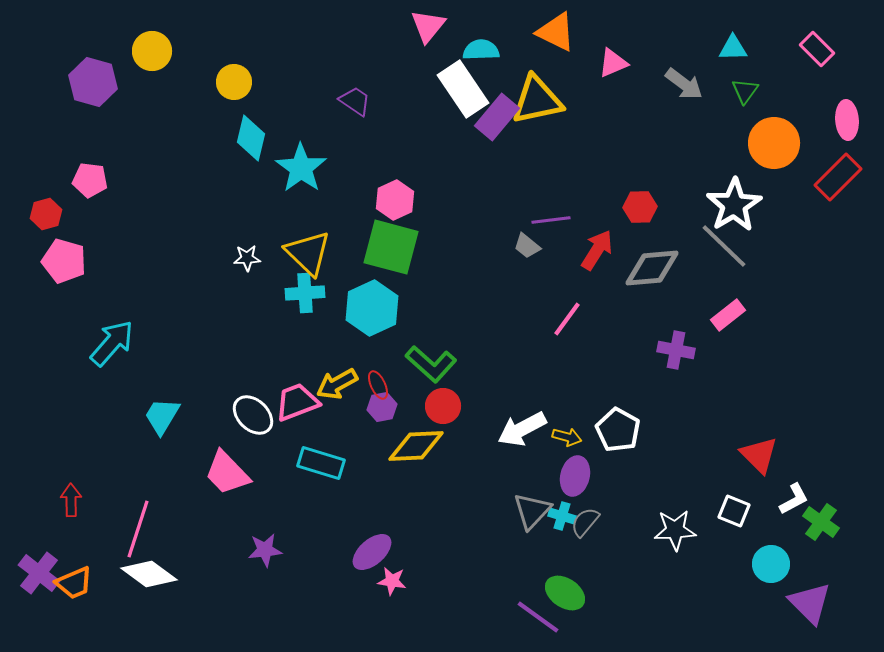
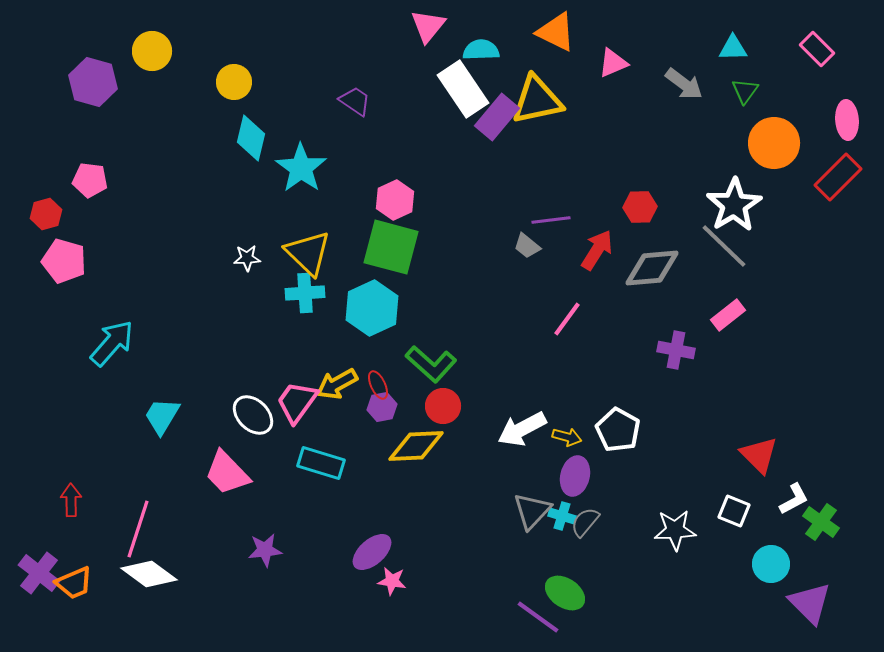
pink trapezoid at (297, 402): rotated 33 degrees counterclockwise
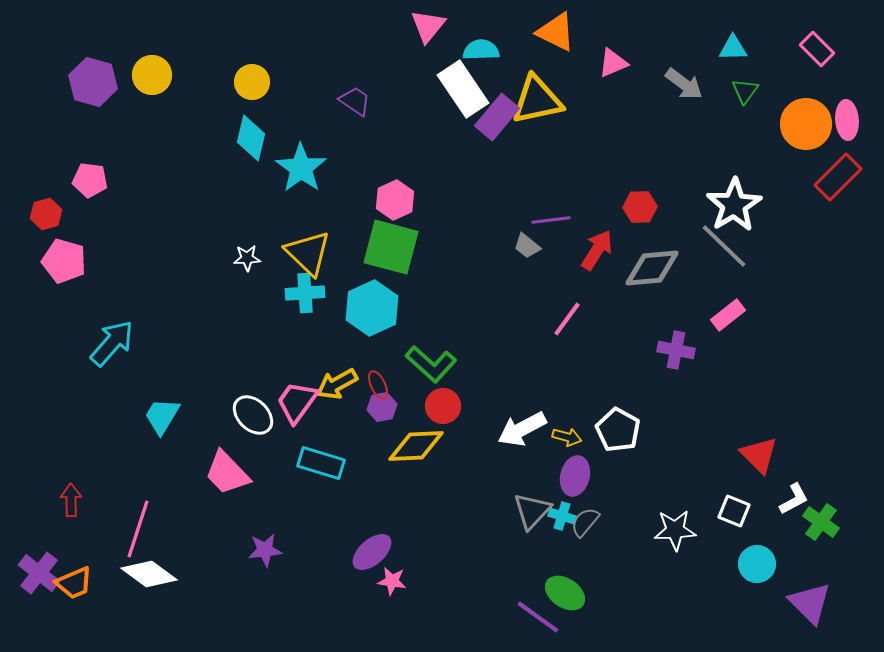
yellow circle at (152, 51): moved 24 px down
yellow circle at (234, 82): moved 18 px right
orange circle at (774, 143): moved 32 px right, 19 px up
cyan circle at (771, 564): moved 14 px left
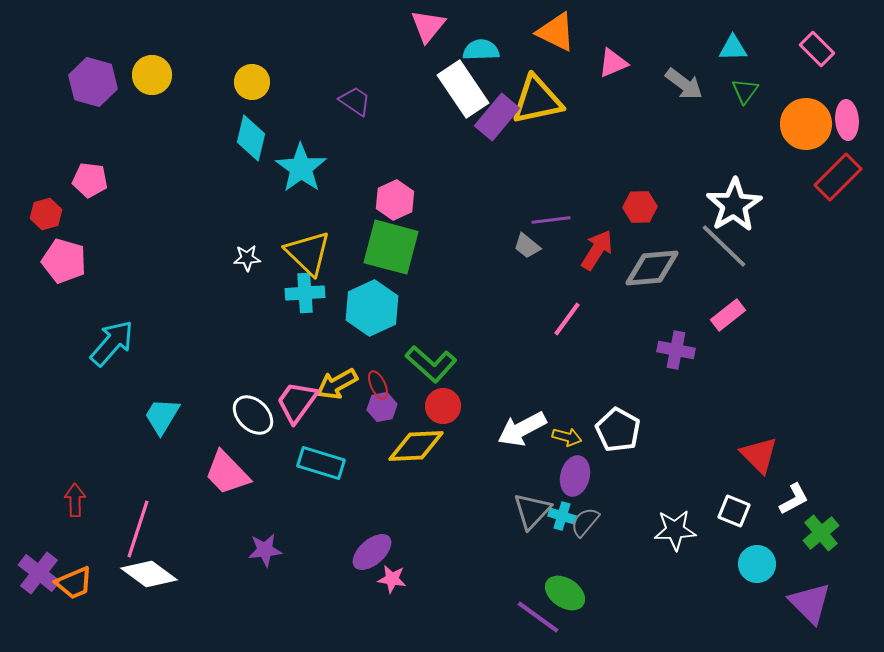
red arrow at (71, 500): moved 4 px right
green cross at (821, 522): moved 11 px down; rotated 15 degrees clockwise
pink star at (392, 581): moved 2 px up
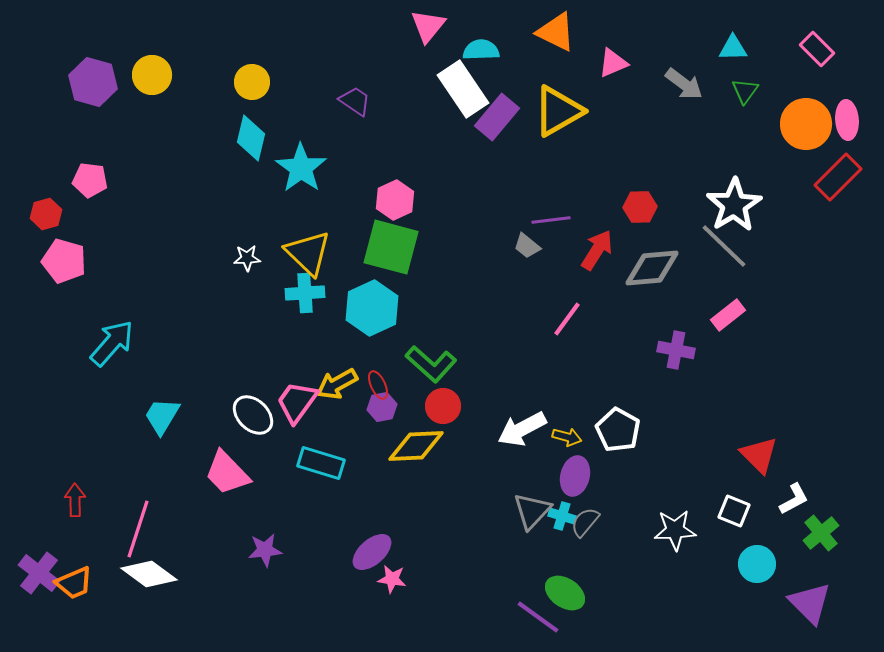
yellow triangle at (537, 100): moved 21 px right, 11 px down; rotated 18 degrees counterclockwise
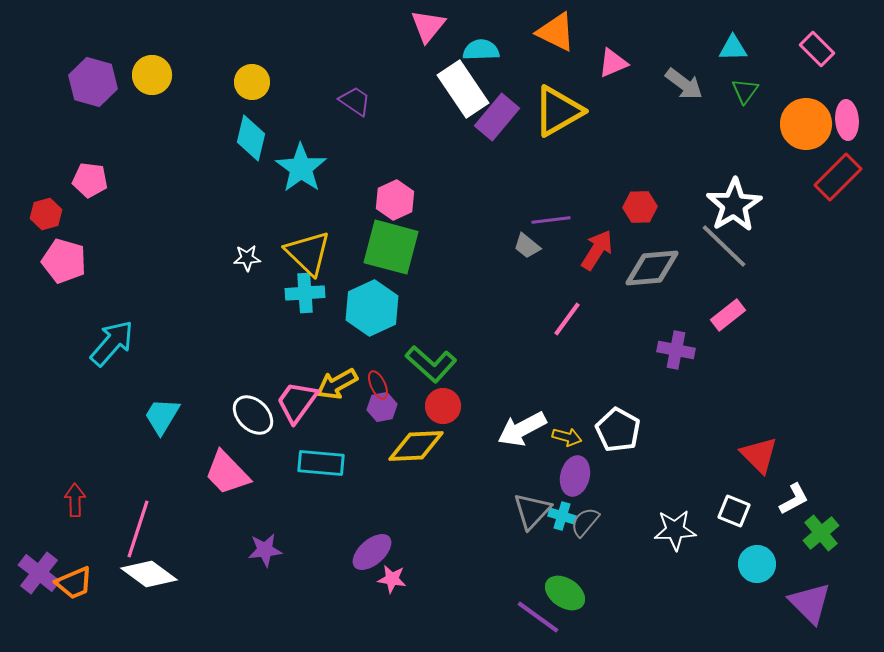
cyan rectangle at (321, 463): rotated 12 degrees counterclockwise
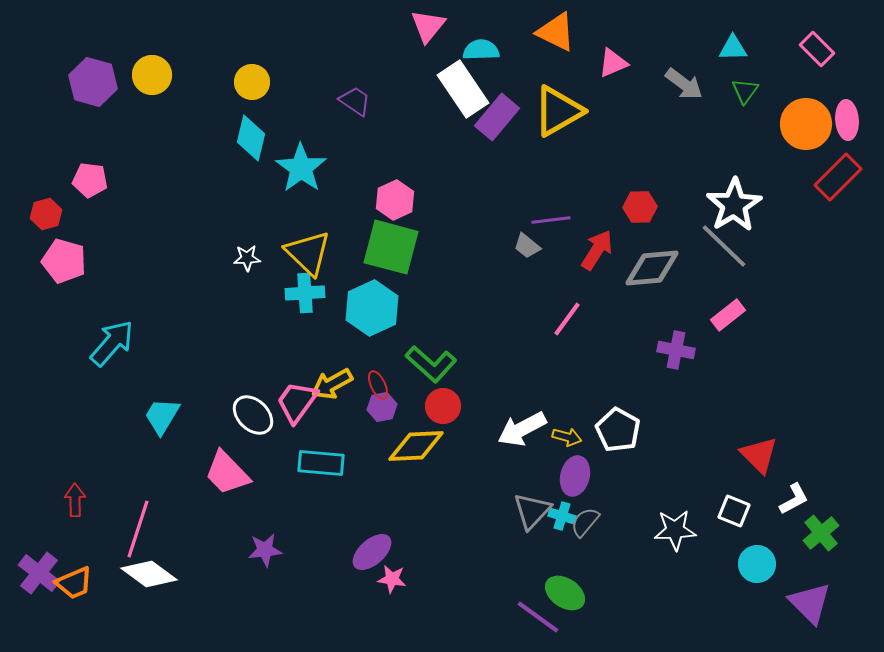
yellow arrow at (337, 384): moved 5 px left
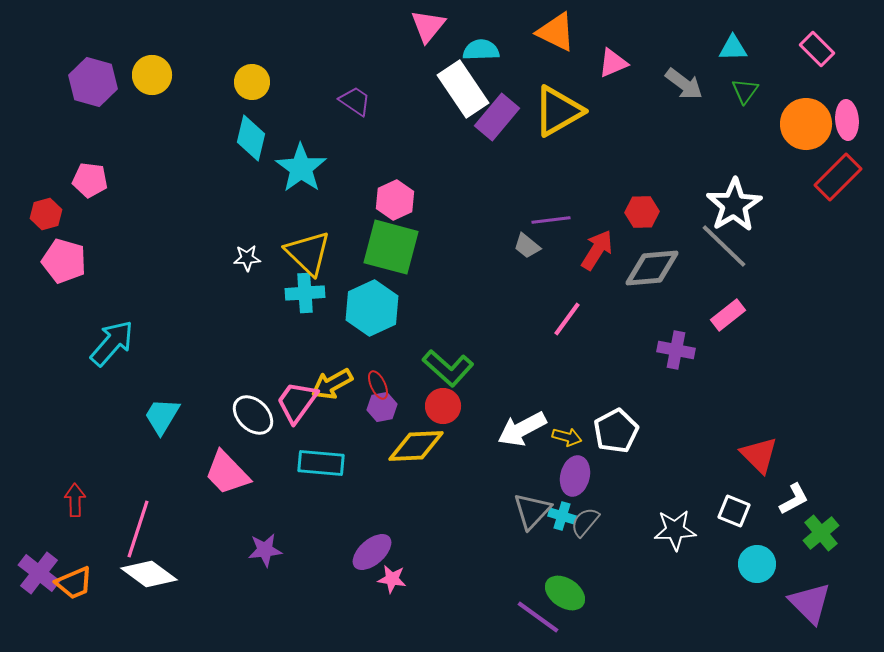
red hexagon at (640, 207): moved 2 px right, 5 px down
green L-shape at (431, 364): moved 17 px right, 4 px down
white pentagon at (618, 430): moved 2 px left, 1 px down; rotated 15 degrees clockwise
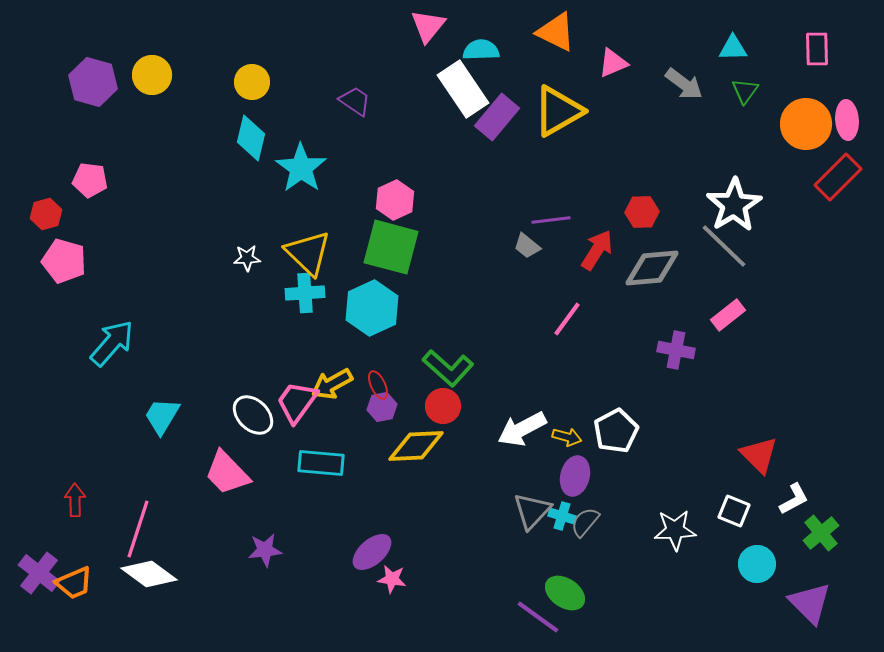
pink rectangle at (817, 49): rotated 44 degrees clockwise
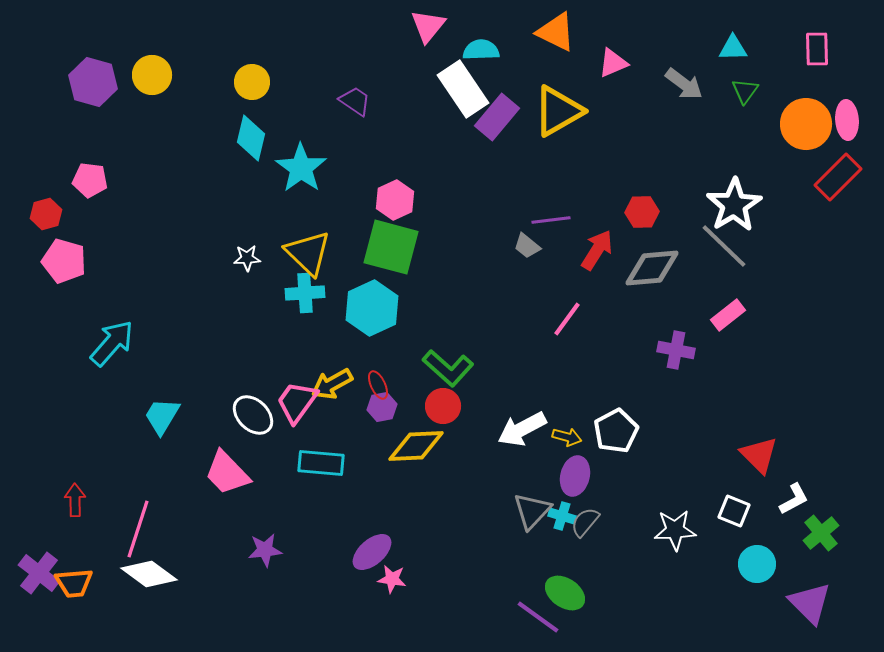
orange trapezoid at (74, 583): rotated 18 degrees clockwise
